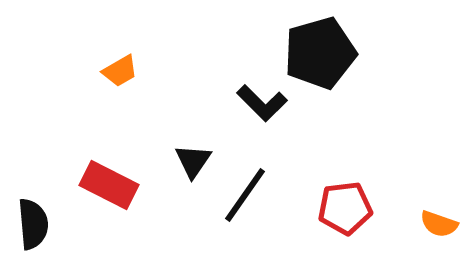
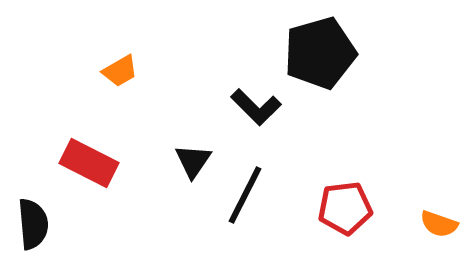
black L-shape: moved 6 px left, 4 px down
red rectangle: moved 20 px left, 22 px up
black line: rotated 8 degrees counterclockwise
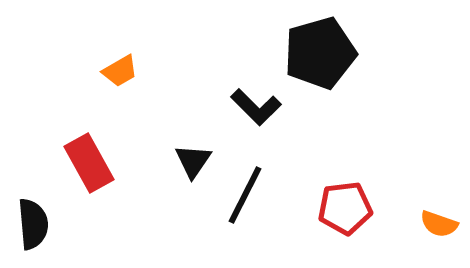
red rectangle: rotated 34 degrees clockwise
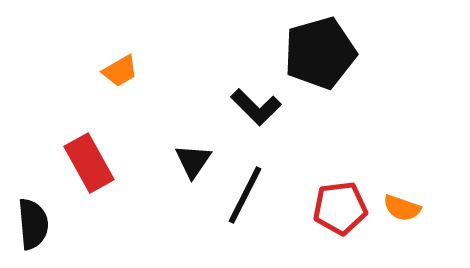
red pentagon: moved 5 px left
orange semicircle: moved 37 px left, 16 px up
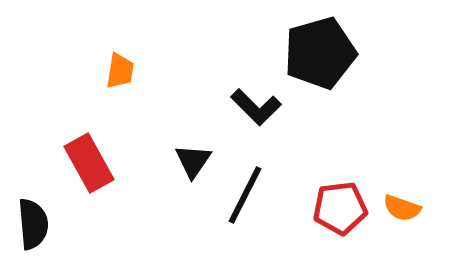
orange trapezoid: rotated 51 degrees counterclockwise
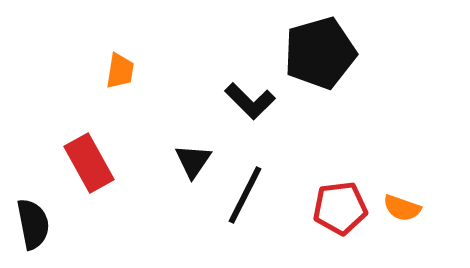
black L-shape: moved 6 px left, 6 px up
black semicircle: rotated 6 degrees counterclockwise
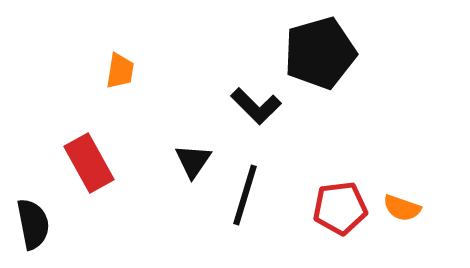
black L-shape: moved 6 px right, 5 px down
black line: rotated 10 degrees counterclockwise
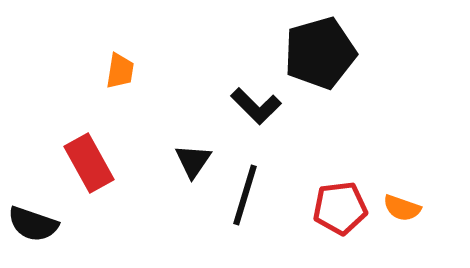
black semicircle: rotated 120 degrees clockwise
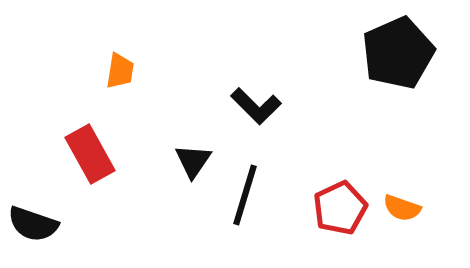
black pentagon: moved 78 px right; rotated 8 degrees counterclockwise
red rectangle: moved 1 px right, 9 px up
red pentagon: rotated 18 degrees counterclockwise
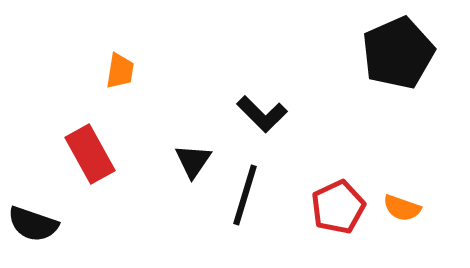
black L-shape: moved 6 px right, 8 px down
red pentagon: moved 2 px left, 1 px up
